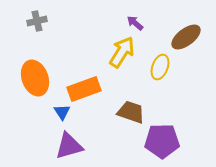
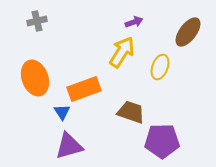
purple arrow: moved 1 px left, 1 px up; rotated 120 degrees clockwise
brown ellipse: moved 2 px right, 5 px up; rotated 16 degrees counterclockwise
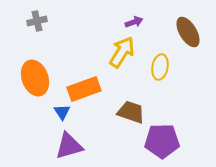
brown ellipse: rotated 68 degrees counterclockwise
yellow ellipse: rotated 10 degrees counterclockwise
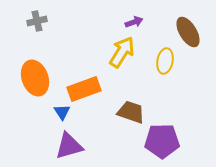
yellow ellipse: moved 5 px right, 6 px up
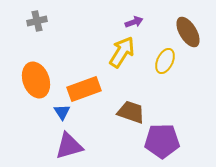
yellow ellipse: rotated 15 degrees clockwise
orange ellipse: moved 1 px right, 2 px down
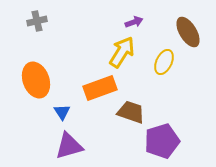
yellow ellipse: moved 1 px left, 1 px down
orange rectangle: moved 16 px right, 1 px up
purple pentagon: rotated 16 degrees counterclockwise
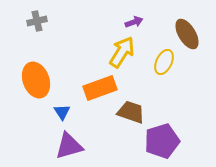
brown ellipse: moved 1 px left, 2 px down
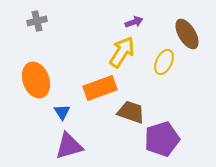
purple pentagon: moved 2 px up
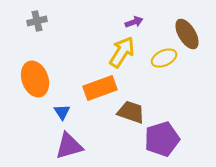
yellow ellipse: moved 4 px up; rotated 40 degrees clockwise
orange ellipse: moved 1 px left, 1 px up
